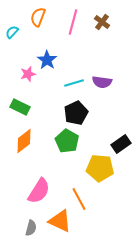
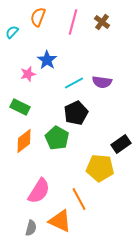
cyan line: rotated 12 degrees counterclockwise
green pentagon: moved 10 px left, 3 px up
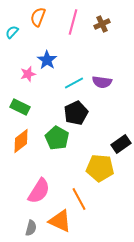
brown cross: moved 2 px down; rotated 28 degrees clockwise
orange diamond: moved 3 px left
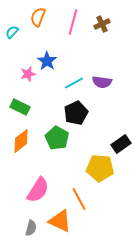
blue star: moved 1 px down
pink semicircle: moved 1 px left, 1 px up
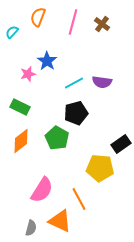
brown cross: rotated 28 degrees counterclockwise
black pentagon: rotated 10 degrees clockwise
pink semicircle: moved 4 px right
